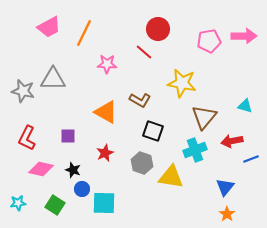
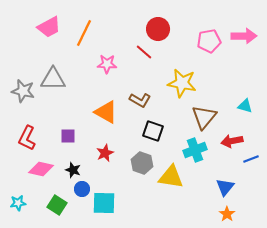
green square: moved 2 px right
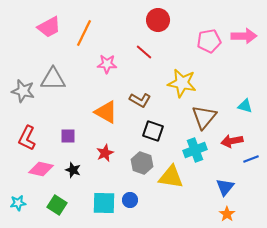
red circle: moved 9 px up
blue circle: moved 48 px right, 11 px down
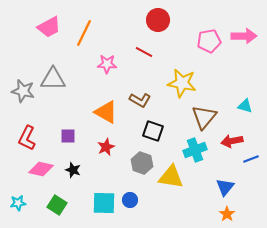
red line: rotated 12 degrees counterclockwise
red star: moved 1 px right, 6 px up
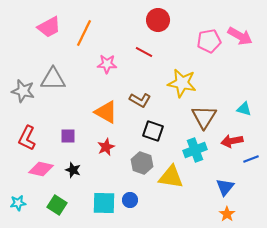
pink arrow: moved 4 px left; rotated 30 degrees clockwise
cyan triangle: moved 1 px left, 3 px down
brown triangle: rotated 8 degrees counterclockwise
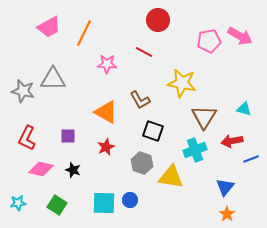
brown L-shape: rotated 30 degrees clockwise
